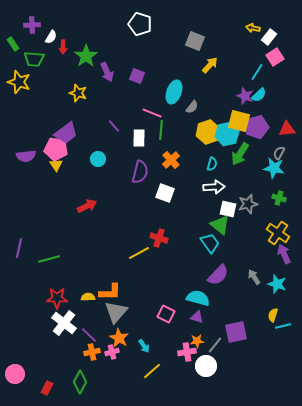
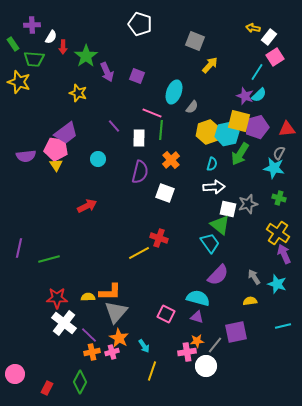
yellow semicircle at (273, 315): moved 23 px left, 14 px up; rotated 64 degrees clockwise
yellow line at (152, 371): rotated 30 degrees counterclockwise
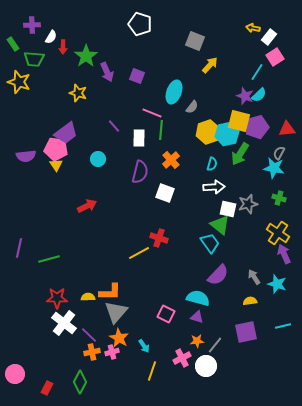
purple square at (236, 332): moved 10 px right
pink cross at (187, 352): moved 5 px left, 6 px down; rotated 18 degrees counterclockwise
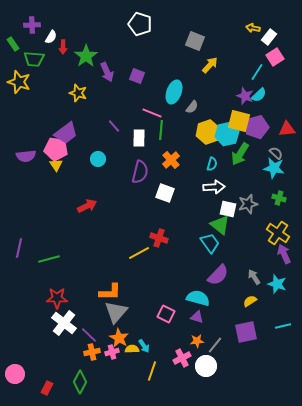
gray semicircle at (279, 153): moved 3 px left; rotated 104 degrees clockwise
yellow semicircle at (88, 297): moved 44 px right, 52 px down
yellow semicircle at (250, 301): rotated 24 degrees counterclockwise
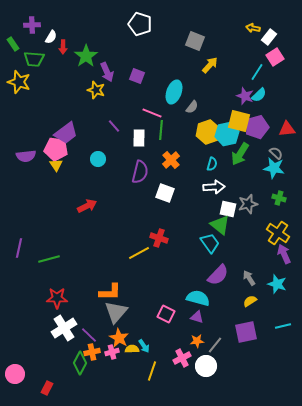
yellow star at (78, 93): moved 18 px right, 3 px up
gray arrow at (254, 277): moved 5 px left, 1 px down
white cross at (64, 323): moved 5 px down; rotated 20 degrees clockwise
green diamond at (80, 382): moved 19 px up
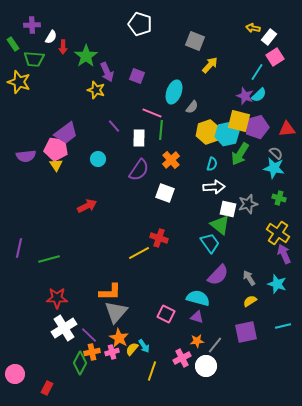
purple semicircle at (140, 172): moved 1 px left, 2 px up; rotated 20 degrees clockwise
yellow semicircle at (132, 349): rotated 48 degrees counterclockwise
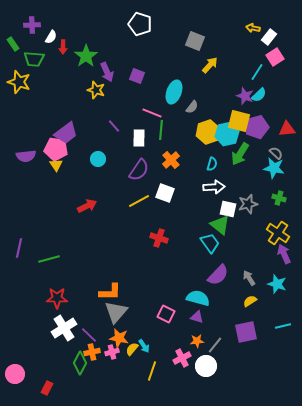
yellow line at (139, 253): moved 52 px up
orange star at (119, 338): rotated 18 degrees counterclockwise
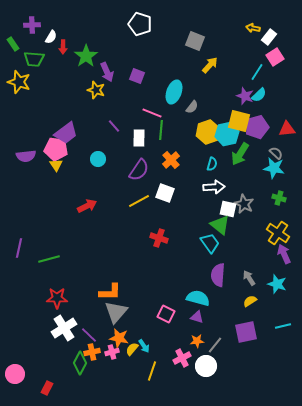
gray star at (248, 204): moved 4 px left; rotated 30 degrees counterclockwise
purple semicircle at (218, 275): rotated 140 degrees clockwise
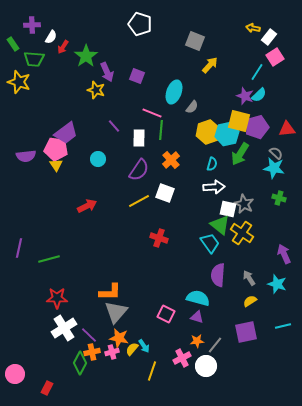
red arrow at (63, 47): rotated 32 degrees clockwise
yellow cross at (278, 233): moved 36 px left
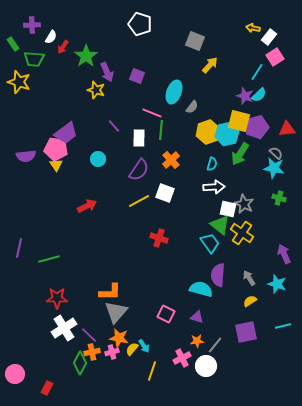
cyan semicircle at (198, 298): moved 3 px right, 9 px up
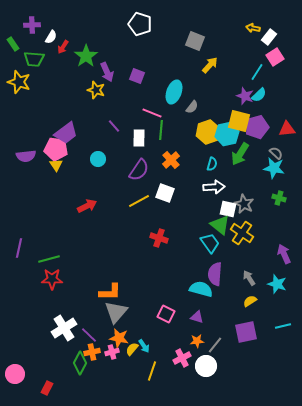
purple semicircle at (218, 275): moved 3 px left, 1 px up
red star at (57, 298): moved 5 px left, 19 px up
